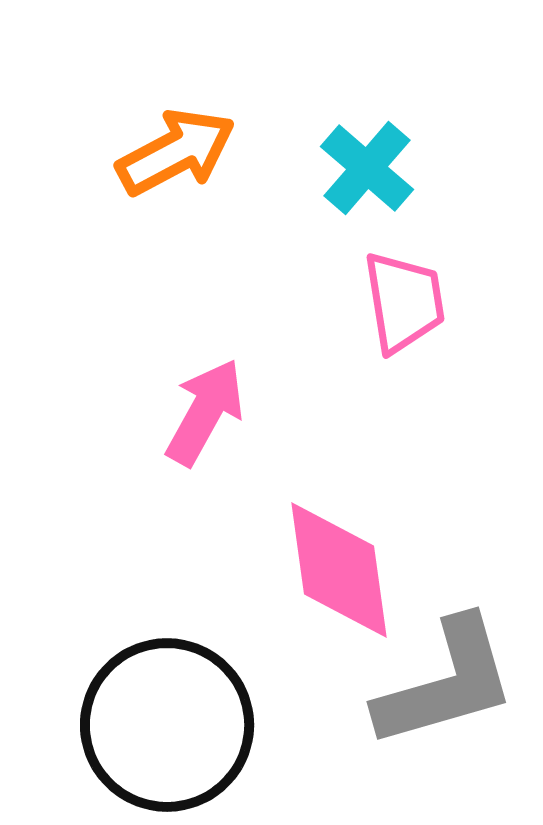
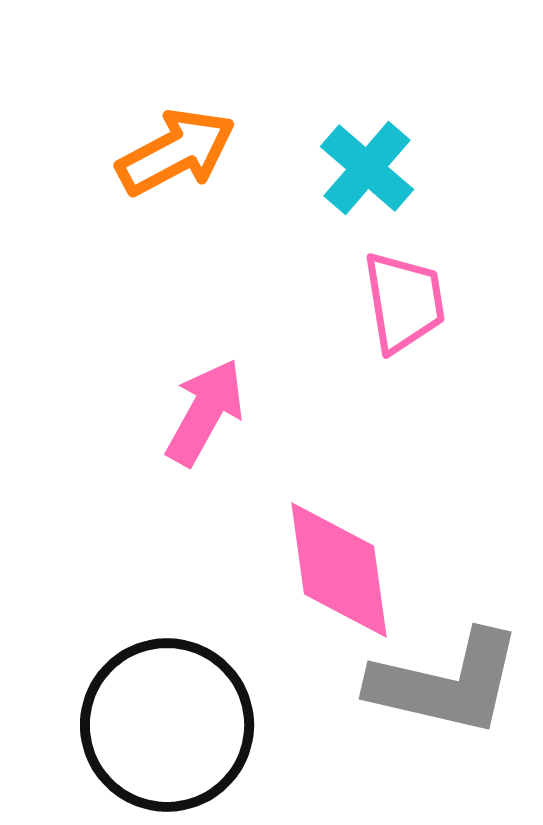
gray L-shape: rotated 29 degrees clockwise
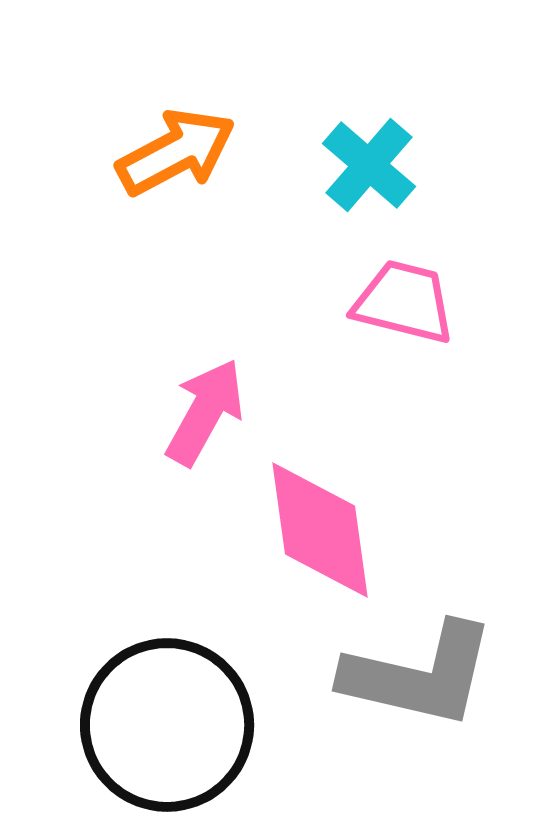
cyan cross: moved 2 px right, 3 px up
pink trapezoid: rotated 67 degrees counterclockwise
pink diamond: moved 19 px left, 40 px up
gray L-shape: moved 27 px left, 8 px up
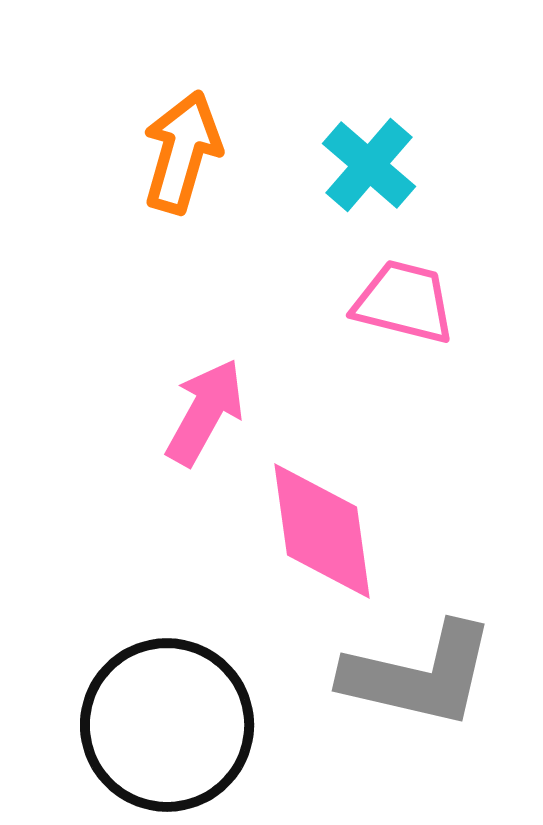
orange arrow: moved 6 px right; rotated 46 degrees counterclockwise
pink diamond: moved 2 px right, 1 px down
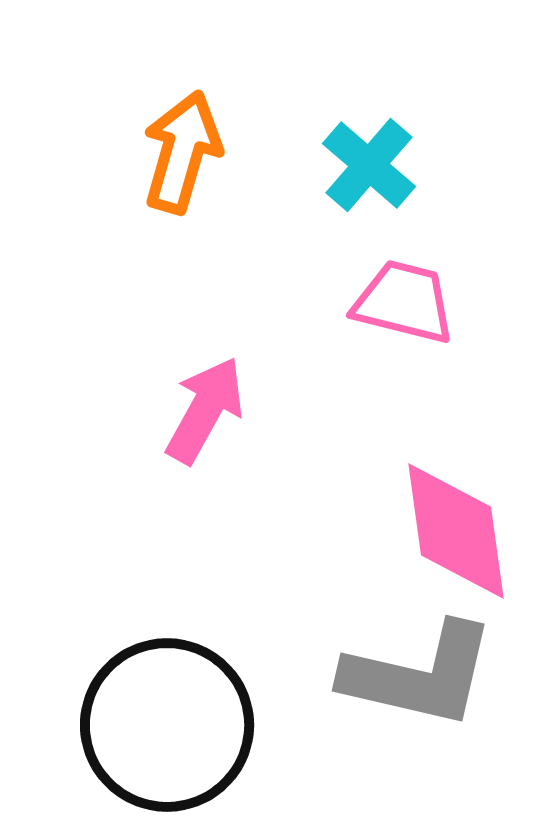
pink arrow: moved 2 px up
pink diamond: moved 134 px right
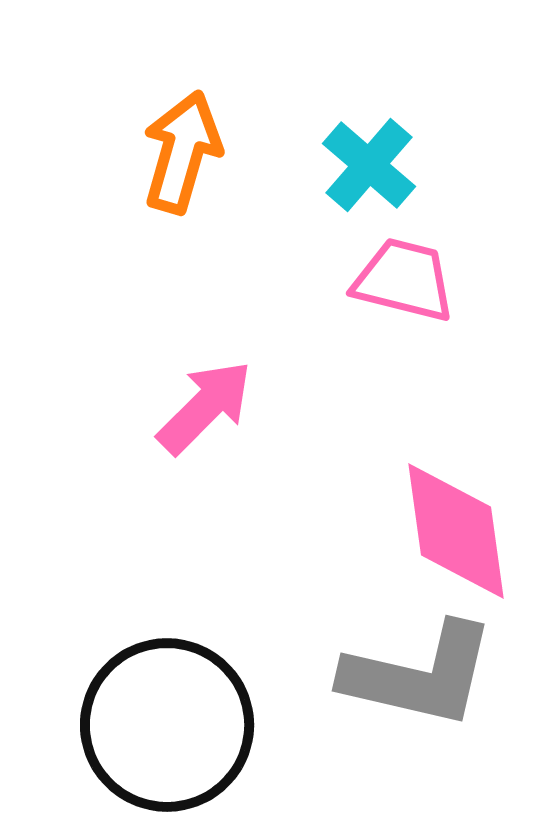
pink trapezoid: moved 22 px up
pink arrow: moved 3 px up; rotated 16 degrees clockwise
